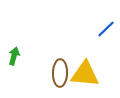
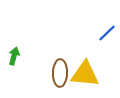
blue line: moved 1 px right, 4 px down
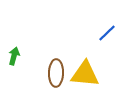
brown ellipse: moved 4 px left
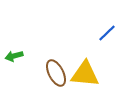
green arrow: rotated 120 degrees counterclockwise
brown ellipse: rotated 28 degrees counterclockwise
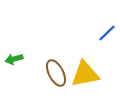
green arrow: moved 3 px down
yellow triangle: rotated 16 degrees counterclockwise
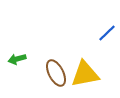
green arrow: moved 3 px right
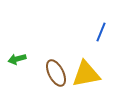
blue line: moved 6 px left, 1 px up; rotated 24 degrees counterclockwise
yellow triangle: moved 1 px right
